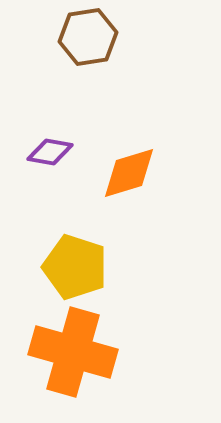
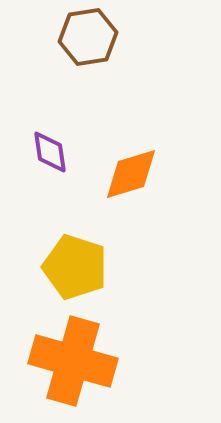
purple diamond: rotated 72 degrees clockwise
orange diamond: moved 2 px right, 1 px down
orange cross: moved 9 px down
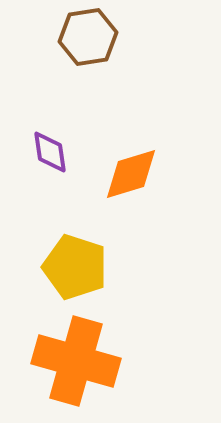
orange cross: moved 3 px right
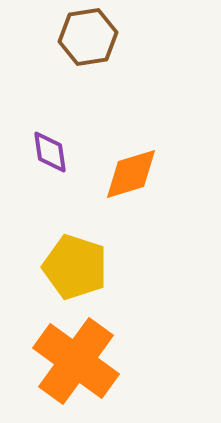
orange cross: rotated 20 degrees clockwise
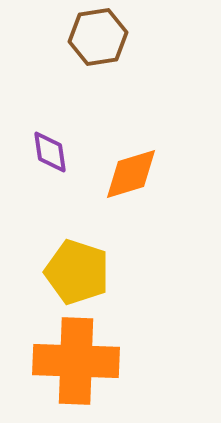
brown hexagon: moved 10 px right
yellow pentagon: moved 2 px right, 5 px down
orange cross: rotated 34 degrees counterclockwise
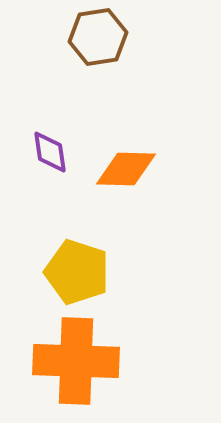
orange diamond: moved 5 px left, 5 px up; rotated 18 degrees clockwise
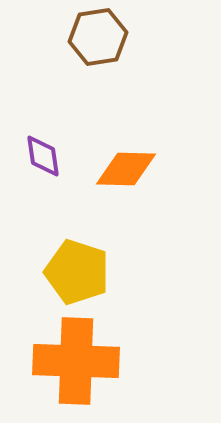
purple diamond: moved 7 px left, 4 px down
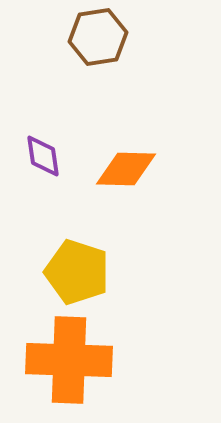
orange cross: moved 7 px left, 1 px up
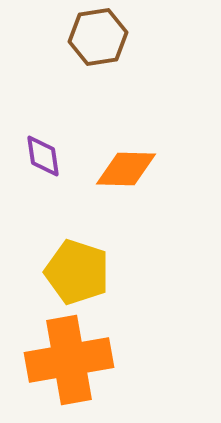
orange cross: rotated 12 degrees counterclockwise
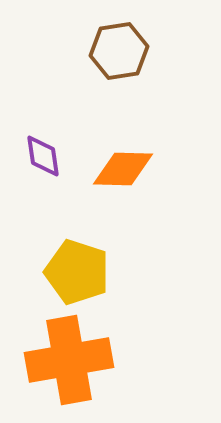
brown hexagon: moved 21 px right, 14 px down
orange diamond: moved 3 px left
